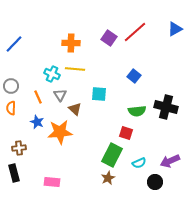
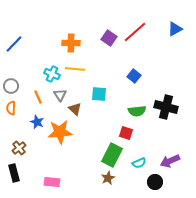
brown cross: rotated 32 degrees counterclockwise
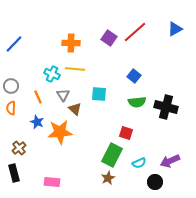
gray triangle: moved 3 px right
green semicircle: moved 9 px up
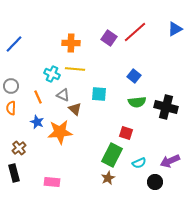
gray triangle: rotated 32 degrees counterclockwise
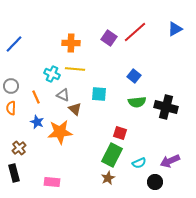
orange line: moved 2 px left
red square: moved 6 px left
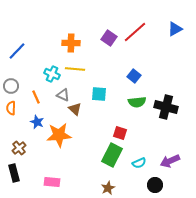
blue line: moved 3 px right, 7 px down
orange star: moved 1 px left, 3 px down
brown star: moved 10 px down
black circle: moved 3 px down
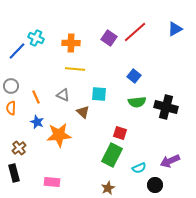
cyan cross: moved 16 px left, 36 px up
brown triangle: moved 8 px right, 3 px down
cyan semicircle: moved 5 px down
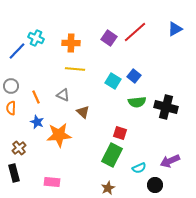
cyan square: moved 14 px right, 13 px up; rotated 28 degrees clockwise
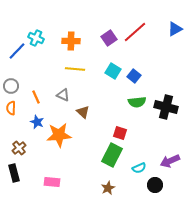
purple square: rotated 21 degrees clockwise
orange cross: moved 2 px up
cyan square: moved 10 px up
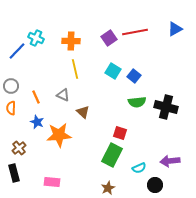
red line: rotated 30 degrees clockwise
yellow line: rotated 72 degrees clockwise
purple arrow: rotated 18 degrees clockwise
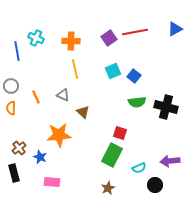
blue line: rotated 54 degrees counterclockwise
cyan square: rotated 35 degrees clockwise
blue star: moved 3 px right, 35 px down
